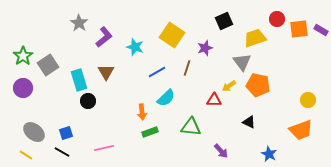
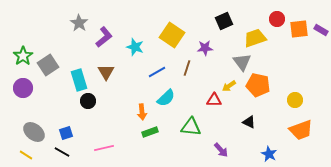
purple star: rotated 14 degrees clockwise
yellow circle: moved 13 px left
purple arrow: moved 1 px up
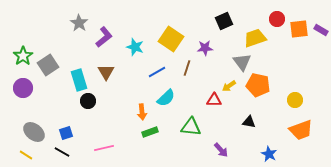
yellow square: moved 1 px left, 4 px down
black triangle: rotated 16 degrees counterclockwise
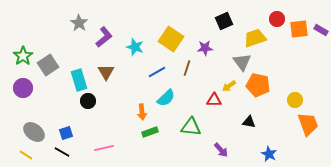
orange trapezoid: moved 7 px right, 6 px up; rotated 90 degrees counterclockwise
